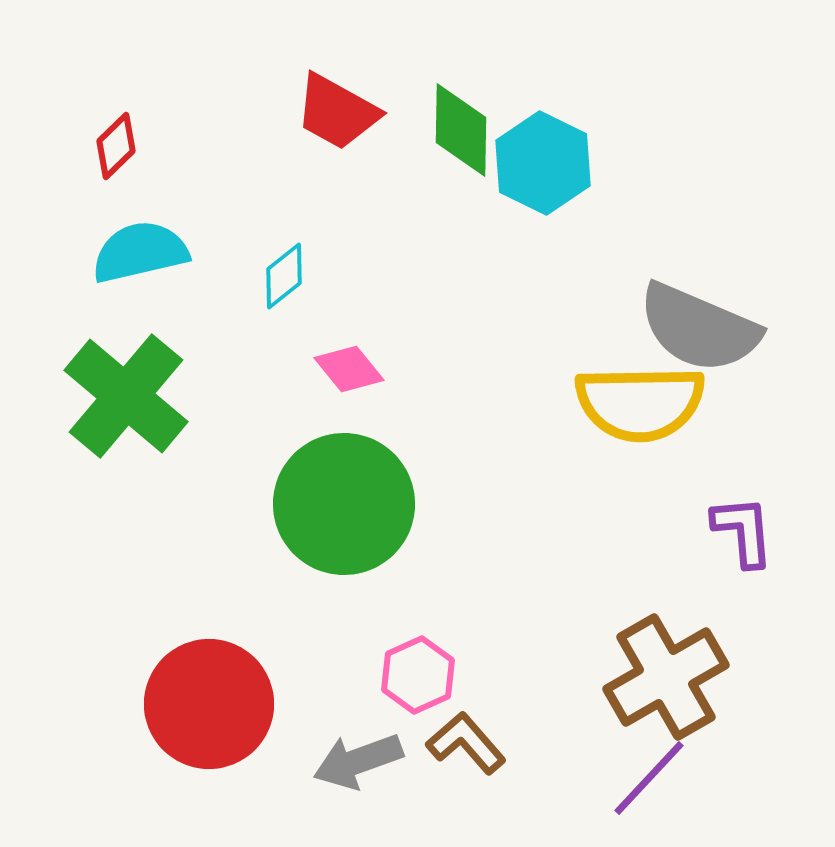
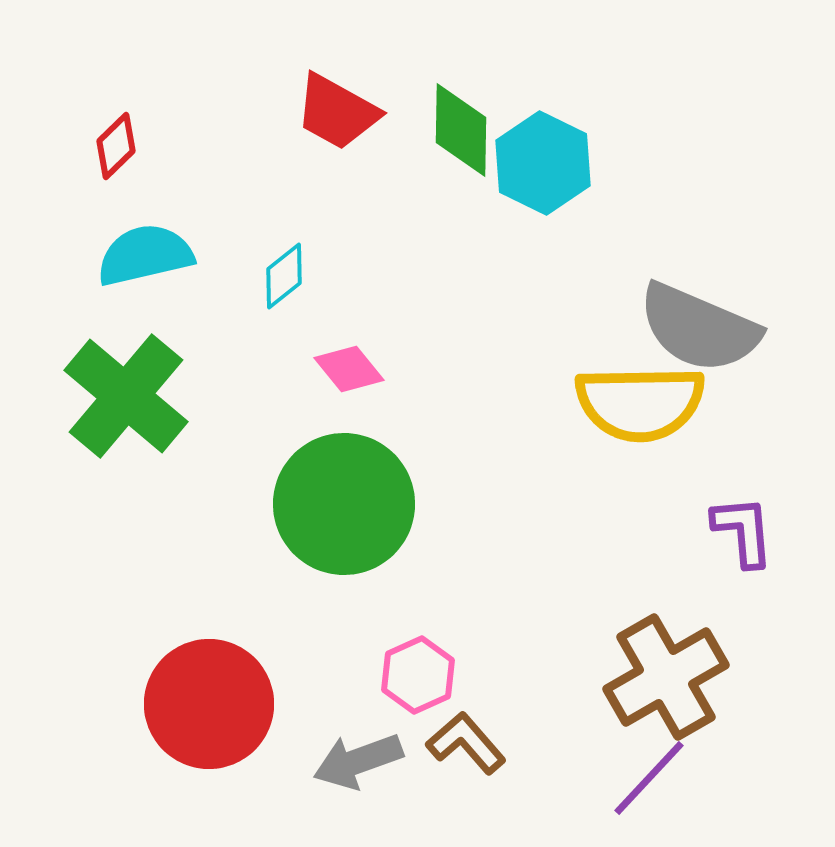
cyan semicircle: moved 5 px right, 3 px down
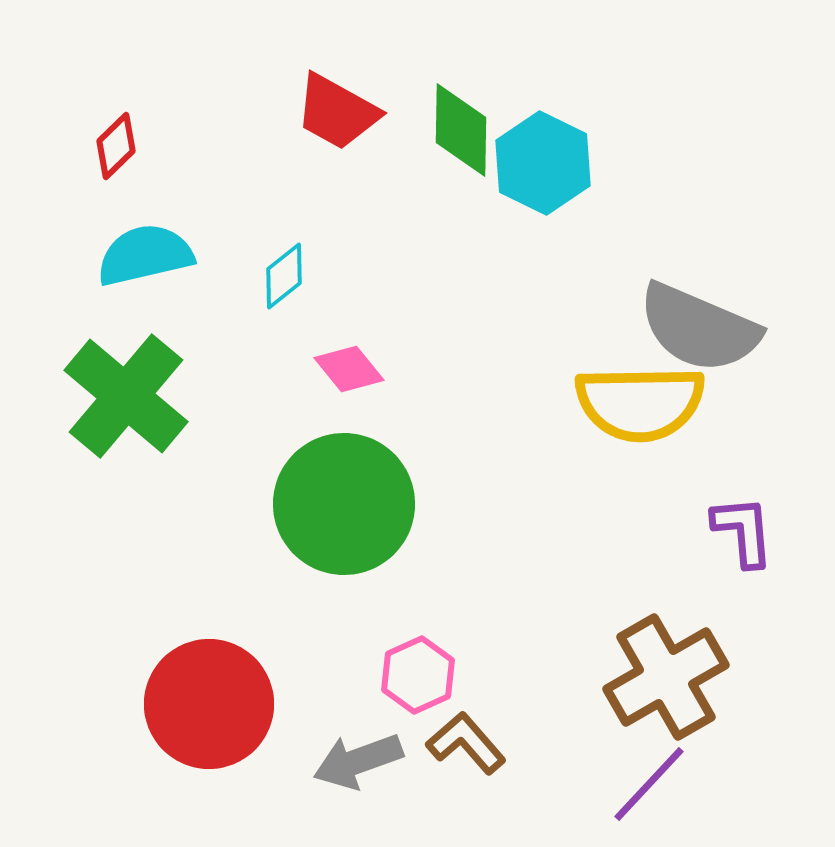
purple line: moved 6 px down
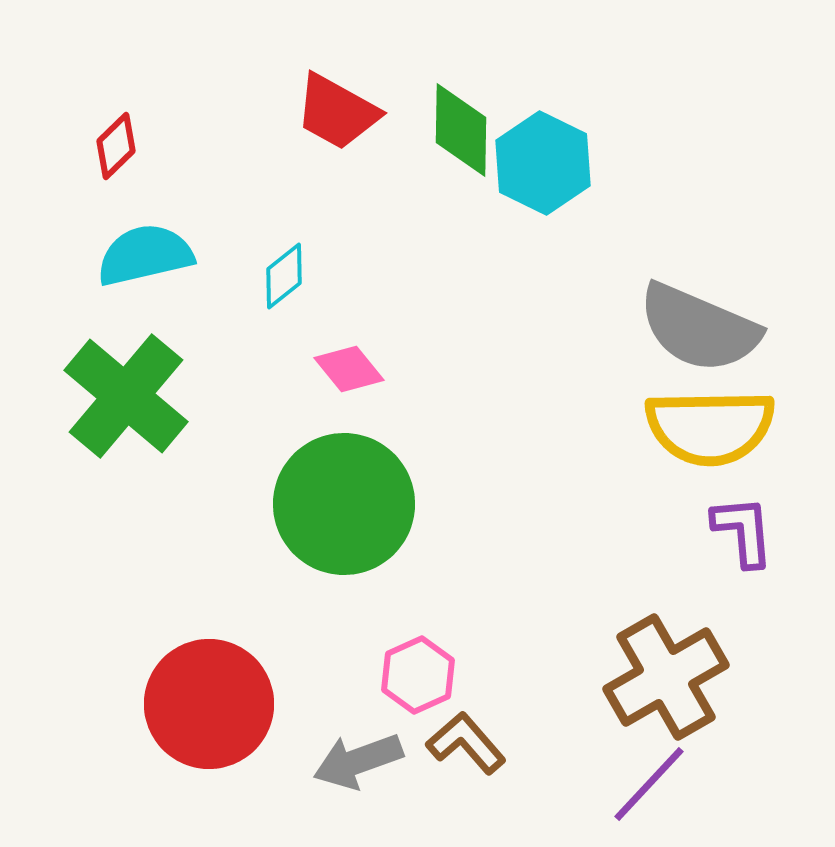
yellow semicircle: moved 70 px right, 24 px down
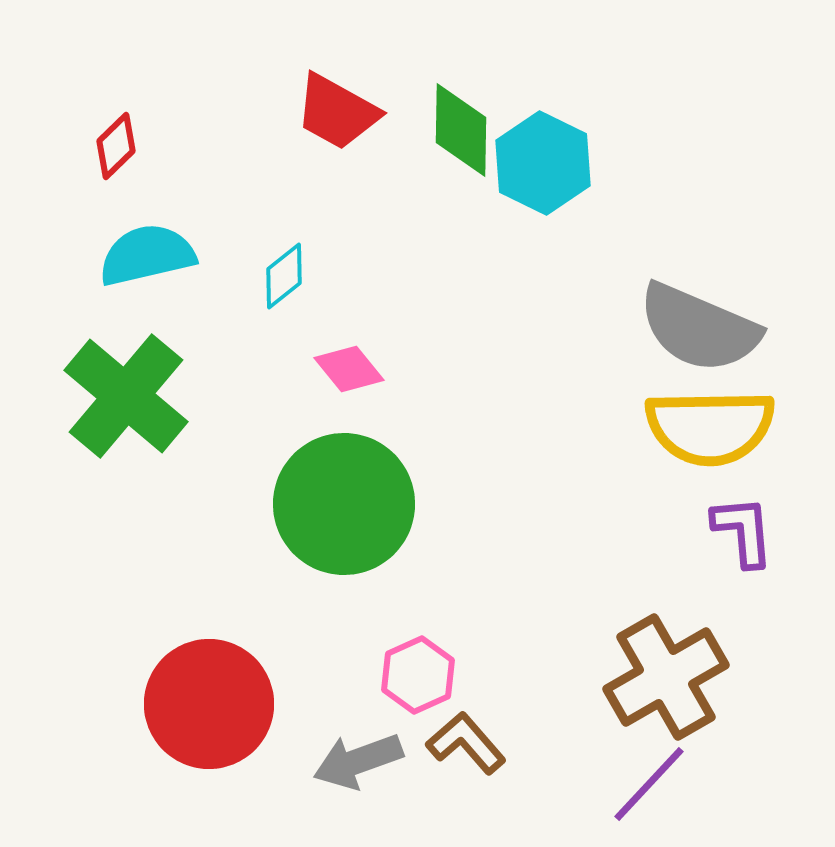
cyan semicircle: moved 2 px right
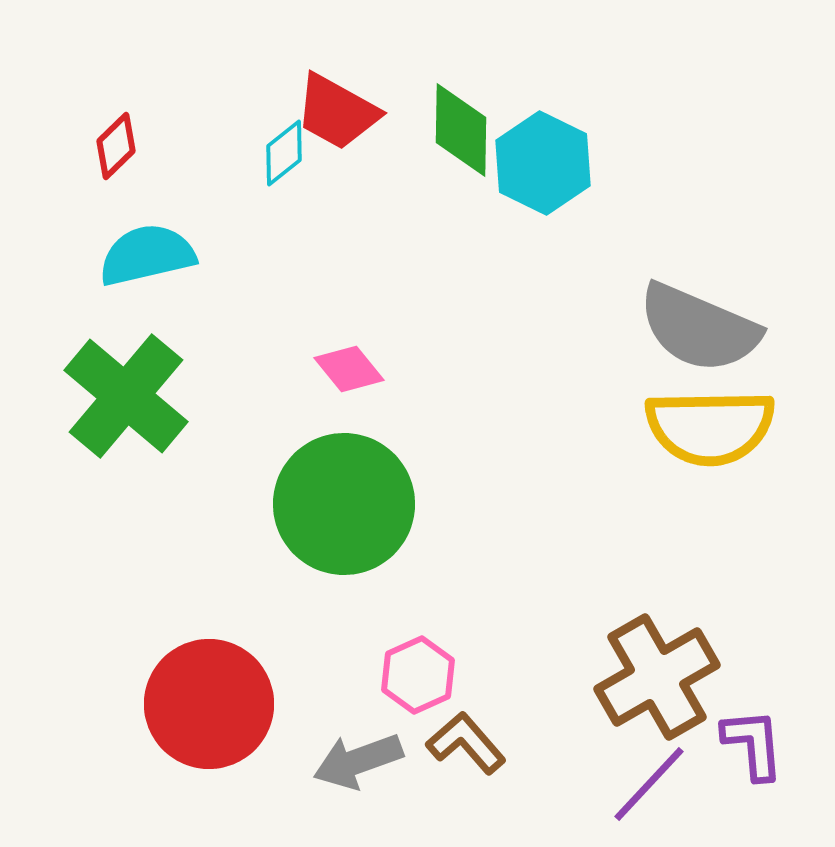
cyan diamond: moved 123 px up
purple L-shape: moved 10 px right, 213 px down
brown cross: moved 9 px left
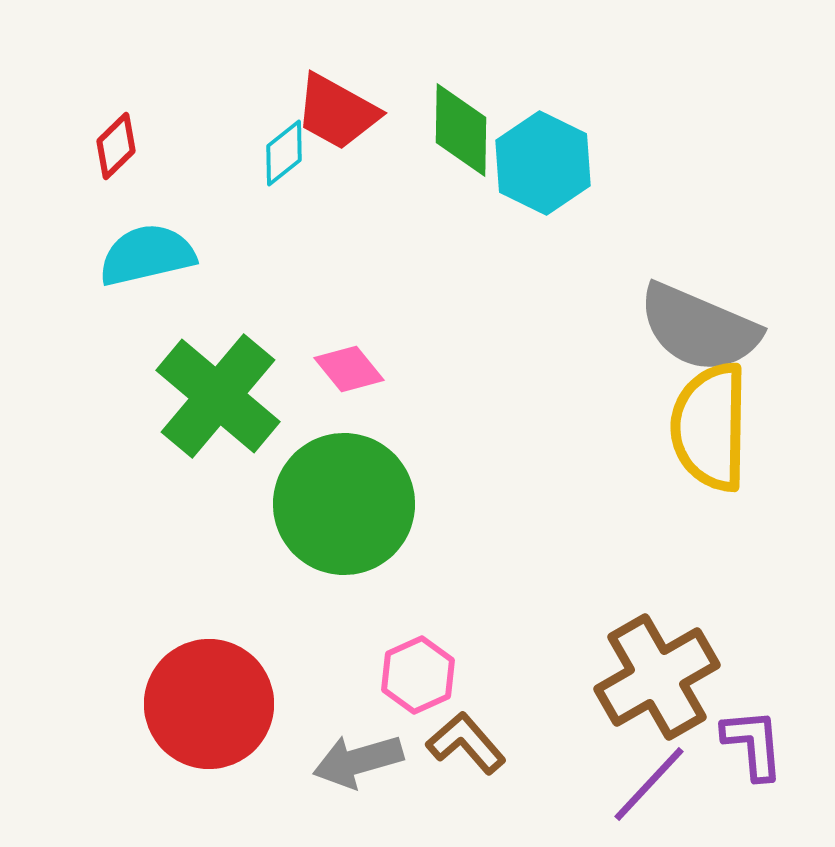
green cross: moved 92 px right
yellow semicircle: rotated 92 degrees clockwise
gray arrow: rotated 4 degrees clockwise
